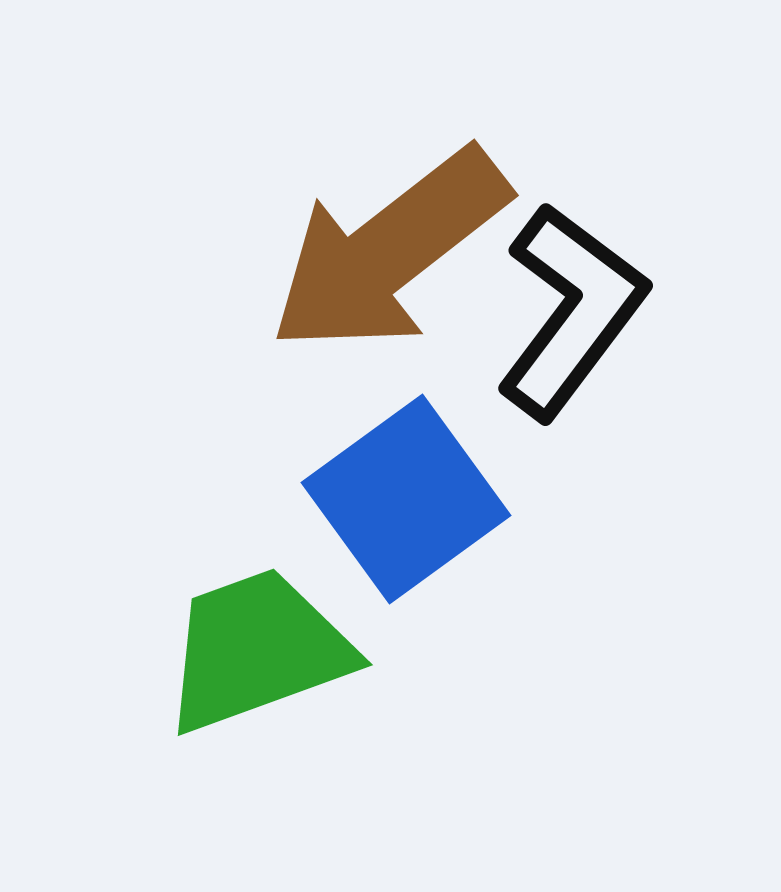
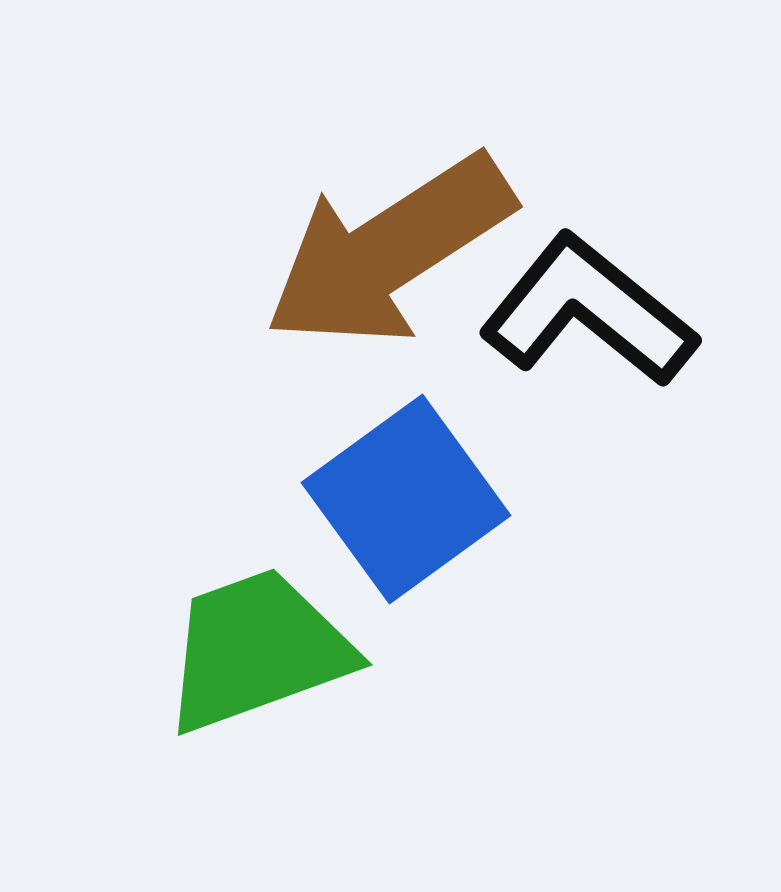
brown arrow: rotated 5 degrees clockwise
black L-shape: moved 17 px right; rotated 88 degrees counterclockwise
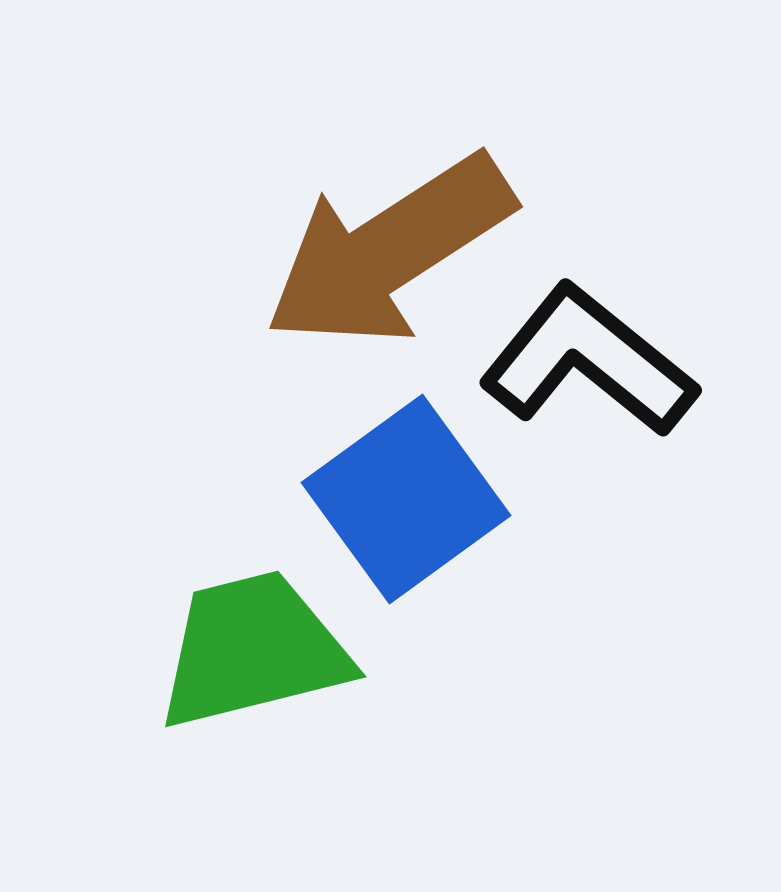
black L-shape: moved 50 px down
green trapezoid: moved 4 px left; rotated 6 degrees clockwise
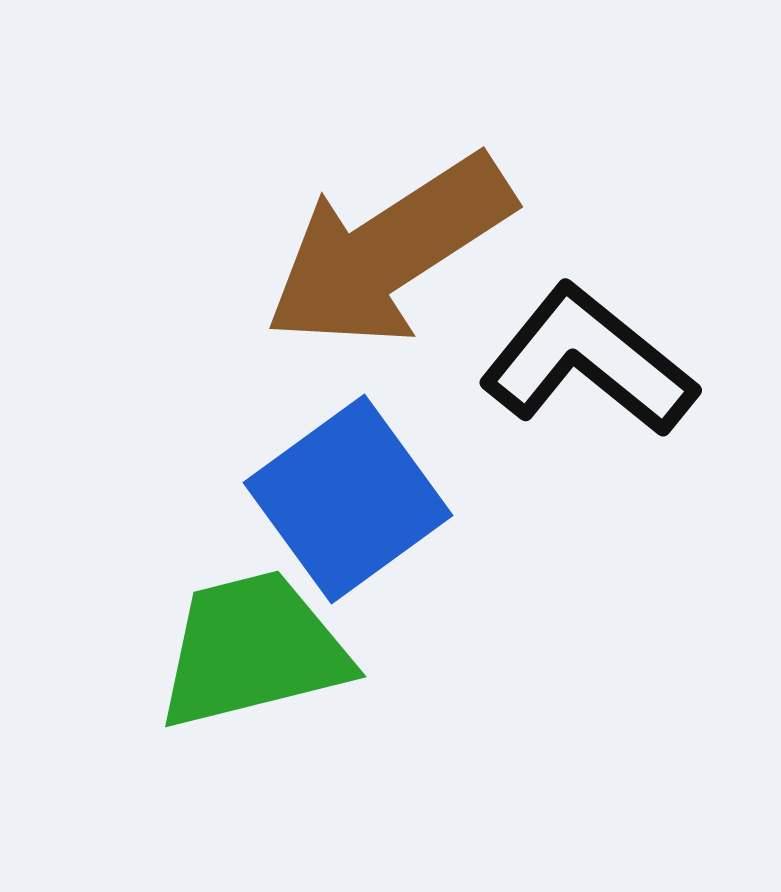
blue square: moved 58 px left
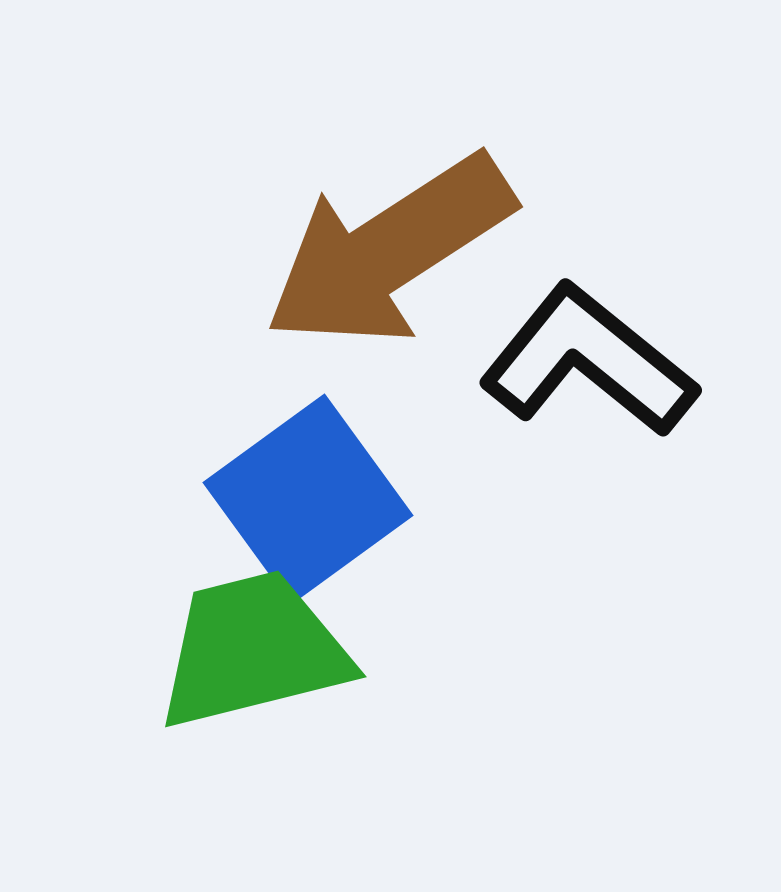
blue square: moved 40 px left
